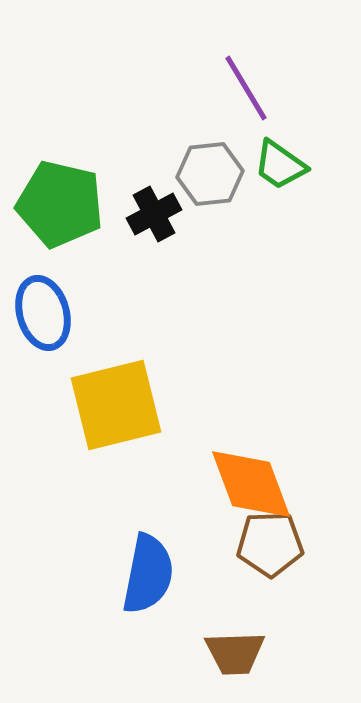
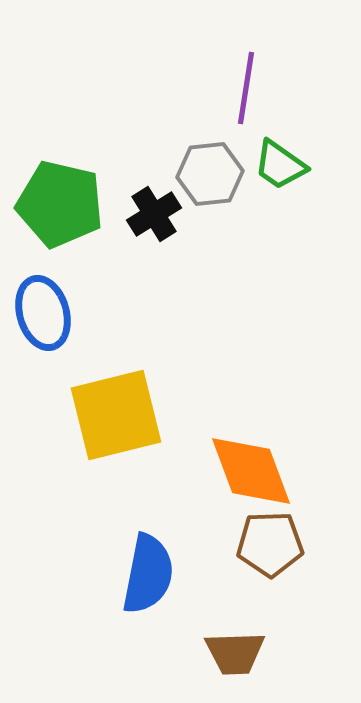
purple line: rotated 40 degrees clockwise
black cross: rotated 4 degrees counterclockwise
yellow square: moved 10 px down
orange diamond: moved 13 px up
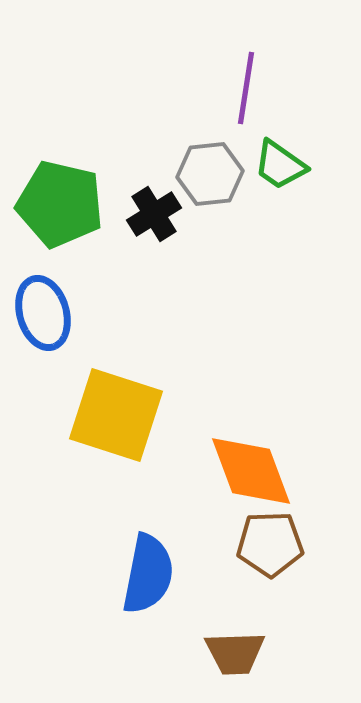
yellow square: rotated 32 degrees clockwise
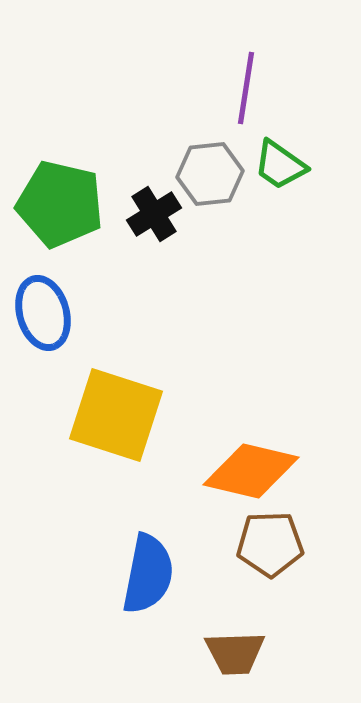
orange diamond: rotated 56 degrees counterclockwise
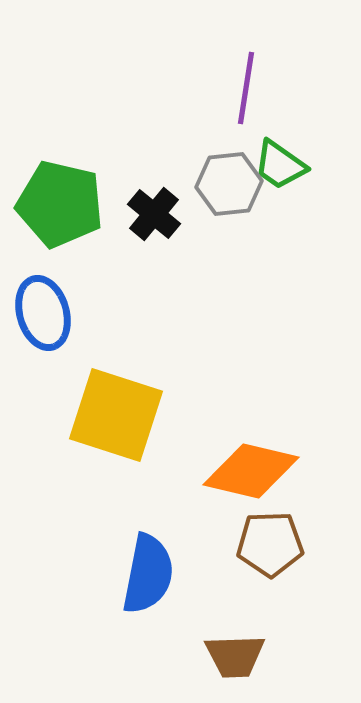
gray hexagon: moved 19 px right, 10 px down
black cross: rotated 18 degrees counterclockwise
brown trapezoid: moved 3 px down
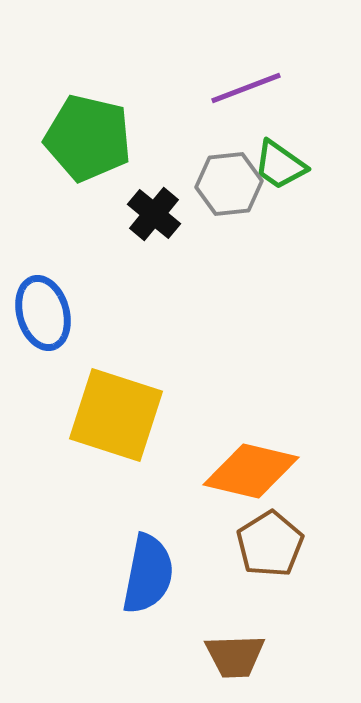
purple line: rotated 60 degrees clockwise
green pentagon: moved 28 px right, 66 px up
brown pentagon: rotated 30 degrees counterclockwise
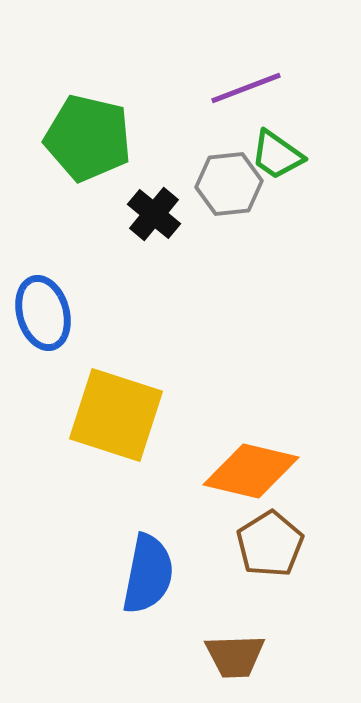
green trapezoid: moved 3 px left, 10 px up
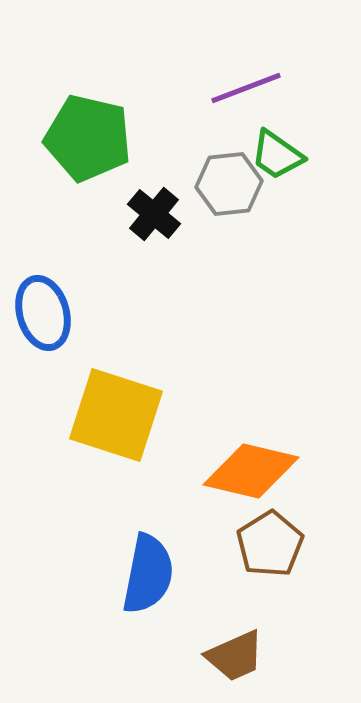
brown trapezoid: rotated 22 degrees counterclockwise
